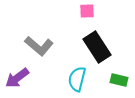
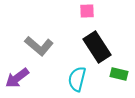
green rectangle: moved 6 px up
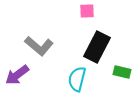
black rectangle: rotated 60 degrees clockwise
green rectangle: moved 3 px right, 2 px up
purple arrow: moved 3 px up
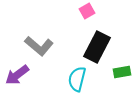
pink square: rotated 28 degrees counterclockwise
green rectangle: rotated 24 degrees counterclockwise
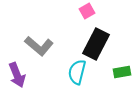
black rectangle: moved 1 px left, 3 px up
purple arrow: rotated 75 degrees counterclockwise
cyan semicircle: moved 7 px up
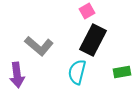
black rectangle: moved 3 px left, 4 px up
purple arrow: rotated 15 degrees clockwise
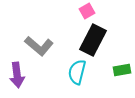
green rectangle: moved 2 px up
